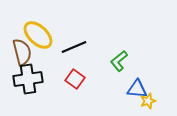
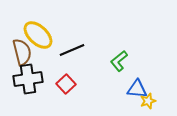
black line: moved 2 px left, 3 px down
red square: moved 9 px left, 5 px down; rotated 12 degrees clockwise
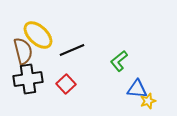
brown semicircle: moved 1 px right, 1 px up
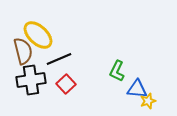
black line: moved 13 px left, 9 px down
green L-shape: moved 2 px left, 10 px down; rotated 25 degrees counterclockwise
black cross: moved 3 px right, 1 px down
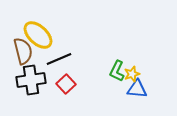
yellow star: moved 16 px left, 27 px up
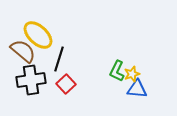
brown semicircle: rotated 36 degrees counterclockwise
black line: rotated 50 degrees counterclockwise
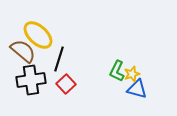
blue triangle: rotated 10 degrees clockwise
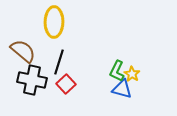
yellow ellipse: moved 16 px right, 13 px up; rotated 48 degrees clockwise
black line: moved 3 px down
yellow star: rotated 21 degrees counterclockwise
black cross: moved 1 px right; rotated 20 degrees clockwise
blue triangle: moved 15 px left
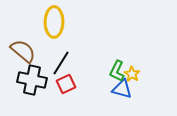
black line: moved 2 px right, 1 px down; rotated 15 degrees clockwise
red square: rotated 18 degrees clockwise
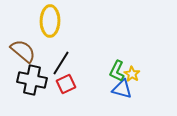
yellow ellipse: moved 4 px left, 1 px up
